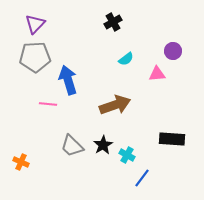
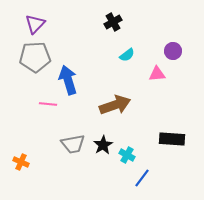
cyan semicircle: moved 1 px right, 4 px up
gray trapezoid: moved 1 px right, 2 px up; rotated 55 degrees counterclockwise
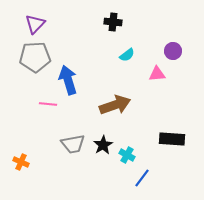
black cross: rotated 36 degrees clockwise
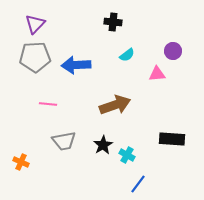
blue arrow: moved 8 px right, 15 px up; rotated 76 degrees counterclockwise
gray trapezoid: moved 9 px left, 3 px up
blue line: moved 4 px left, 6 px down
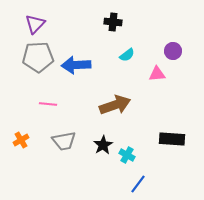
gray pentagon: moved 3 px right
orange cross: moved 22 px up; rotated 35 degrees clockwise
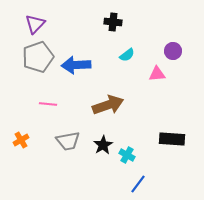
gray pentagon: rotated 16 degrees counterclockwise
brown arrow: moved 7 px left
gray trapezoid: moved 4 px right
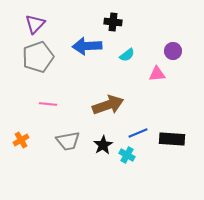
blue arrow: moved 11 px right, 19 px up
blue line: moved 51 px up; rotated 30 degrees clockwise
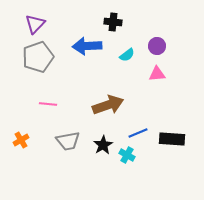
purple circle: moved 16 px left, 5 px up
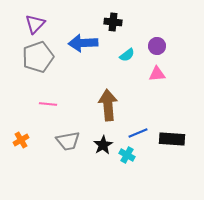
blue arrow: moved 4 px left, 3 px up
brown arrow: rotated 76 degrees counterclockwise
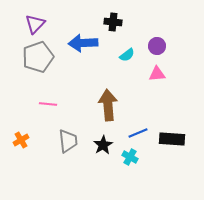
gray trapezoid: rotated 85 degrees counterclockwise
cyan cross: moved 3 px right, 2 px down
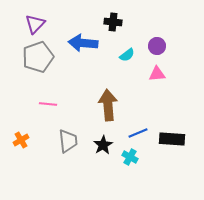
blue arrow: rotated 8 degrees clockwise
